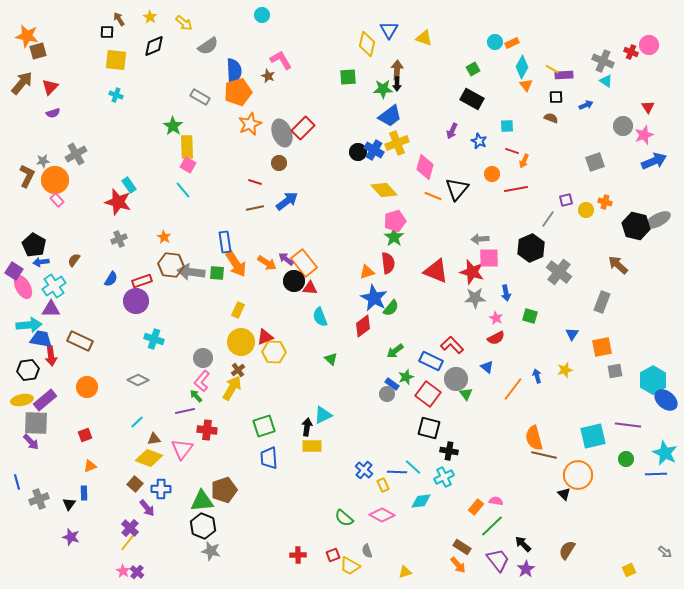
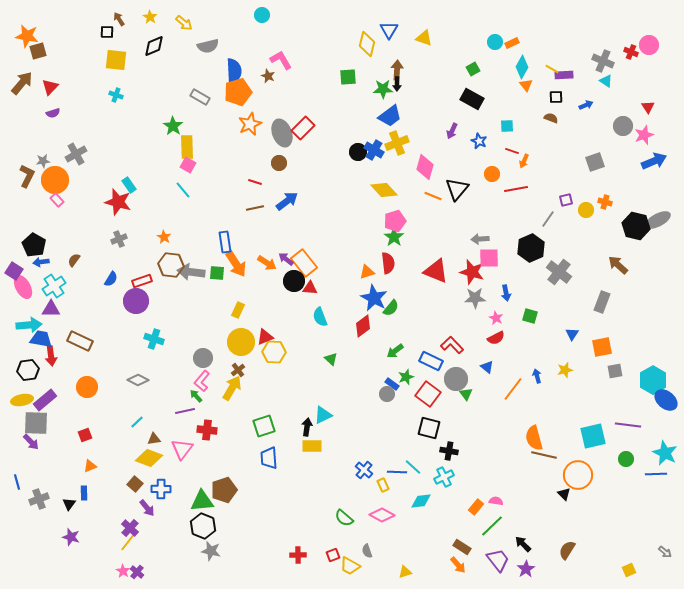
gray semicircle at (208, 46): rotated 20 degrees clockwise
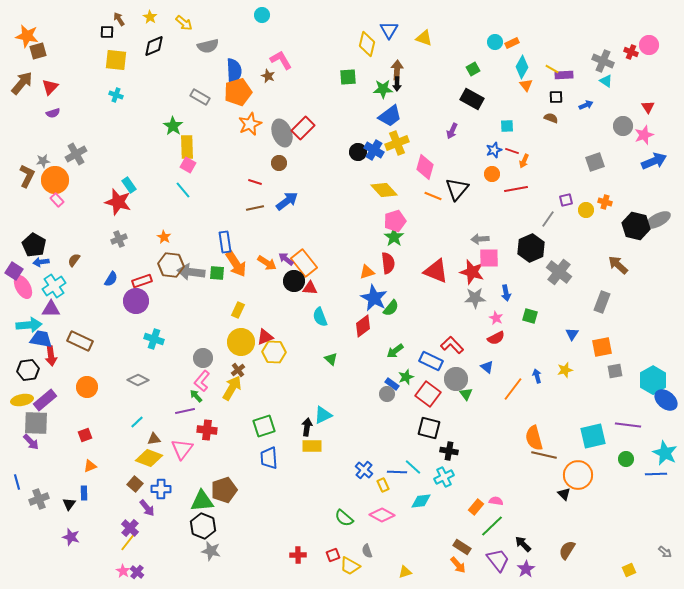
blue star at (479, 141): moved 15 px right, 9 px down; rotated 28 degrees clockwise
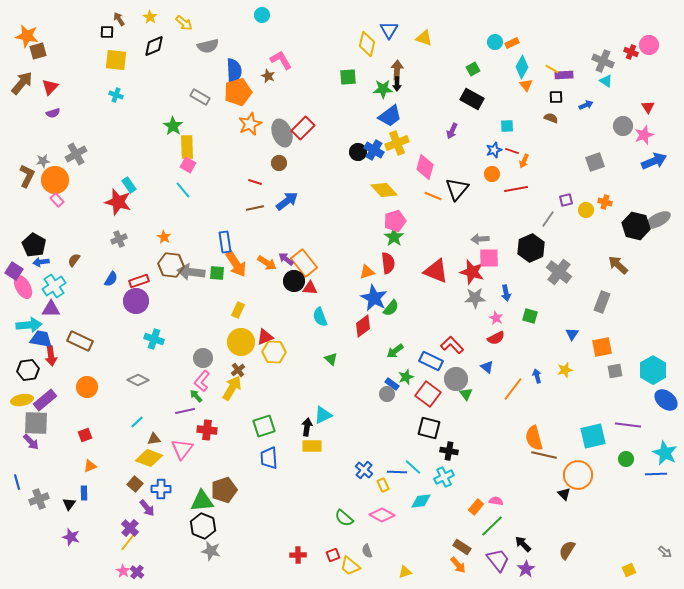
red rectangle at (142, 281): moved 3 px left
cyan hexagon at (653, 380): moved 10 px up
yellow trapezoid at (350, 566): rotated 10 degrees clockwise
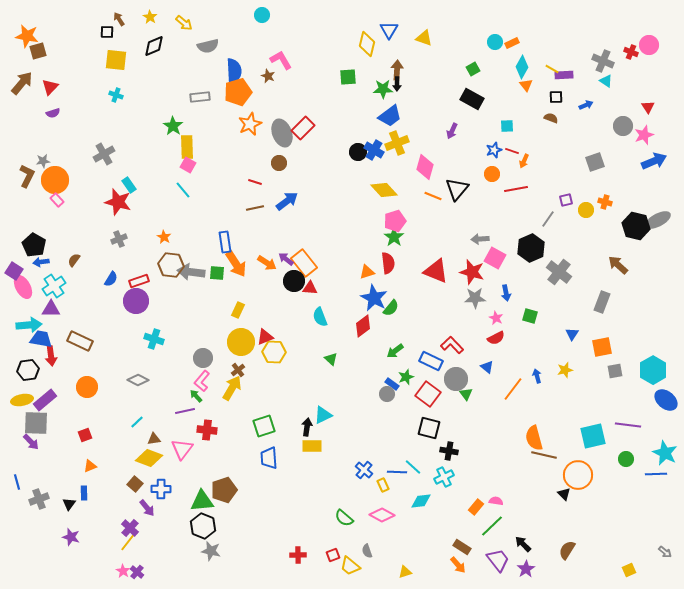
gray rectangle at (200, 97): rotated 36 degrees counterclockwise
gray cross at (76, 154): moved 28 px right
pink square at (489, 258): moved 6 px right; rotated 30 degrees clockwise
